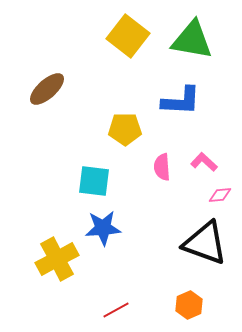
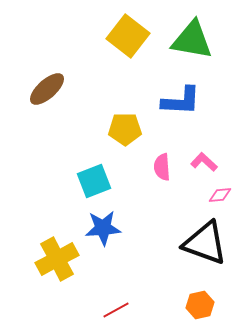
cyan square: rotated 28 degrees counterclockwise
orange hexagon: moved 11 px right; rotated 12 degrees clockwise
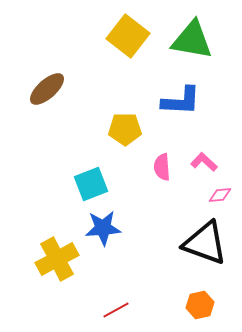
cyan square: moved 3 px left, 3 px down
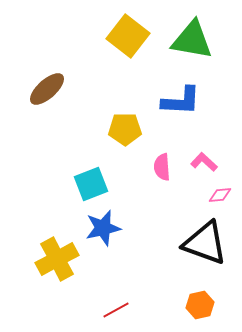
blue star: rotated 9 degrees counterclockwise
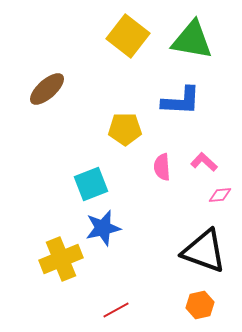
black triangle: moved 1 px left, 8 px down
yellow cross: moved 4 px right; rotated 6 degrees clockwise
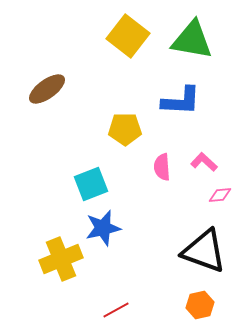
brown ellipse: rotated 6 degrees clockwise
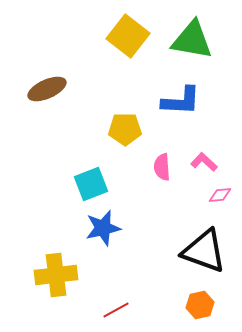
brown ellipse: rotated 12 degrees clockwise
yellow cross: moved 5 px left, 16 px down; rotated 15 degrees clockwise
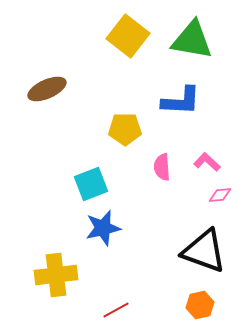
pink L-shape: moved 3 px right
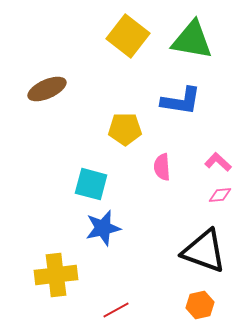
blue L-shape: rotated 6 degrees clockwise
pink L-shape: moved 11 px right
cyan square: rotated 36 degrees clockwise
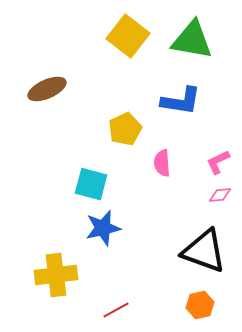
yellow pentagon: rotated 24 degrees counterclockwise
pink L-shape: rotated 68 degrees counterclockwise
pink semicircle: moved 4 px up
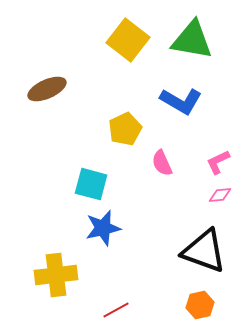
yellow square: moved 4 px down
blue L-shape: rotated 21 degrees clockwise
pink semicircle: rotated 20 degrees counterclockwise
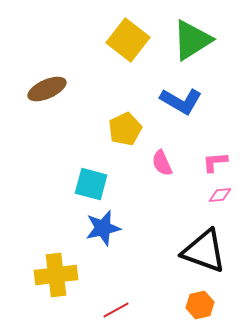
green triangle: rotated 42 degrees counterclockwise
pink L-shape: moved 3 px left; rotated 20 degrees clockwise
